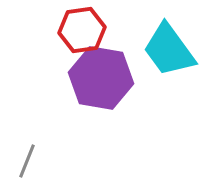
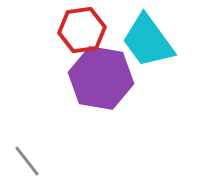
cyan trapezoid: moved 21 px left, 9 px up
gray line: rotated 60 degrees counterclockwise
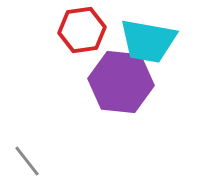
cyan trapezoid: rotated 44 degrees counterclockwise
purple hexagon: moved 20 px right, 4 px down; rotated 4 degrees counterclockwise
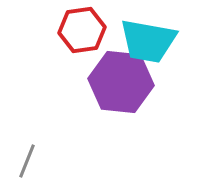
gray line: rotated 60 degrees clockwise
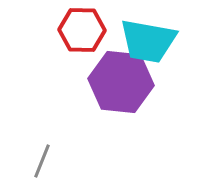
red hexagon: rotated 9 degrees clockwise
gray line: moved 15 px right
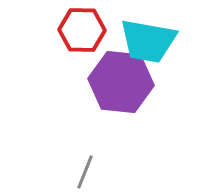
gray line: moved 43 px right, 11 px down
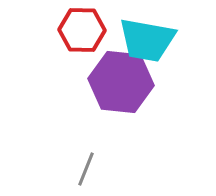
cyan trapezoid: moved 1 px left, 1 px up
gray line: moved 1 px right, 3 px up
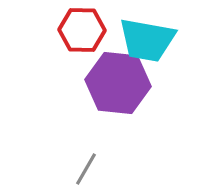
purple hexagon: moved 3 px left, 1 px down
gray line: rotated 8 degrees clockwise
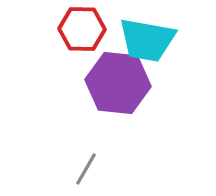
red hexagon: moved 1 px up
